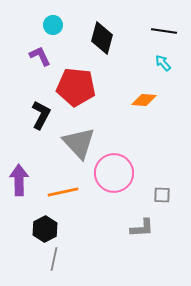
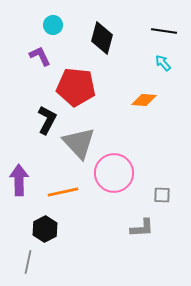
black L-shape: moved 6 px right, 5 px down
gray line: moved 26 px left, 3 px down
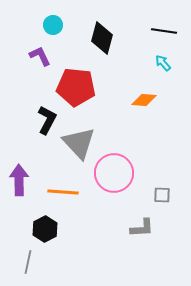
orange line: rotated 16 degrees clockwise
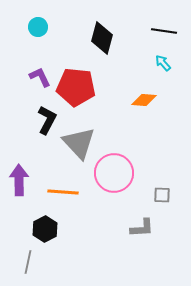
cyan circle: moved 15 px left, 2 px down
purple L-shape: moved 21 px down
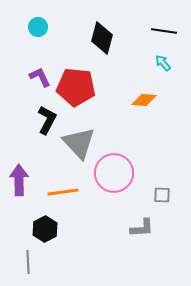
orange line: rotated 12 degrees counterclockwise
gray line: rotated 15 degrees counterclockwise
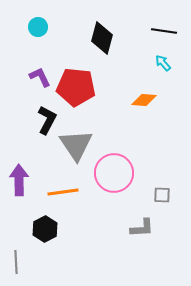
gray triangle: moved 3 px left, 2 px down; rotated 9 degrees clockwise
gray line: moved 12 px left
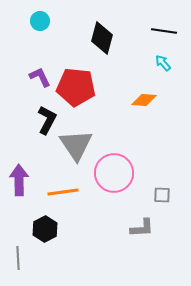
cyan circle: moved 2 px right, 6 px up
gray line: moved 2 px right, 4 px up
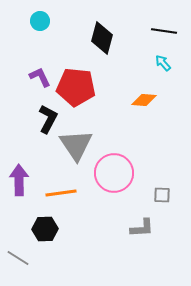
black L-shape: moved 1 px right, 1 px up
orange line: moved 2 px left, 1 px down
black hexagon: rotated 25 degrees clockwise
gray line: rotated 55 degrees counterclockwise
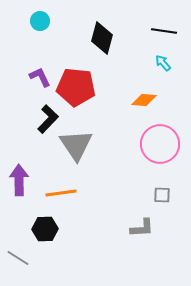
black L-shape: rotated 16 degrees clockwise
pink circle: moved 46 px right, 29 px up
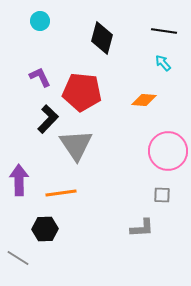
red pentagon: moved 6 px right, 5 px down
pink circle: moved 8 px right, 7 px down
